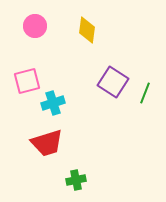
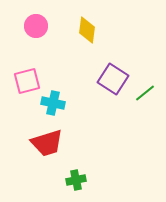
pink circle: moved 1 px right
purple square: moved 3 px up
green line: rotated 30 degrees clockwise
cyan cross: rotated 30 degrees clockwise
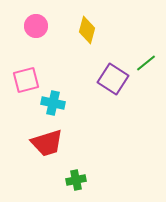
yellow diamond: rotated 8 degrees clockwise
pink square: moved 1 px left, 1 px up
green line: moved 1 px right, 30 px up
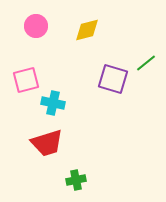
yellow diamond: rotated 60 degrees clockwise
purple square: rotated 16 degrees counterclockwise
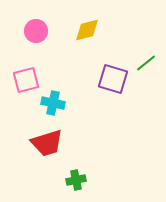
pink circle: moved 5 px down
